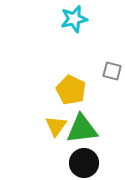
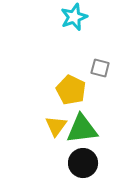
cyan star: moved 2 px up; rotated 8 degrees counterclockwise
gray square: moved 12 px left, 3 px up
black circle: moved 1 px left
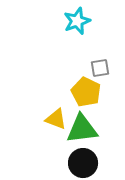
cyan star: moved 3 px right, 4 px down
gray square: rotated 24 degrees counterclockwise
yellow pentagon: moved 15 px right, 2 px down
yellow triangle: moved 7 px up; rotated 45 degrees counterclockwise
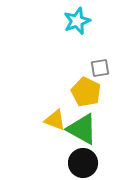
yellow triangle: moved 1 px left, 1 px down
green triangle: rotated 36 degrees clockwise
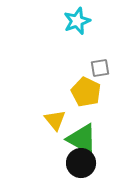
yellow triangle: rotated 30 degrees clockwise
green triangle: moved 10 px down
black circle: moved 2 px left
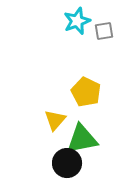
gray square: moved 4 px right, 37 px up
yellow triangle: rotated 20 degrees clockwise
green triangle: rotated 40 degrees counterclockwise
black circle: moved 14 px left
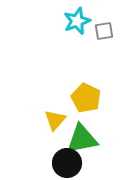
yellow pentagon: moved 6 px down
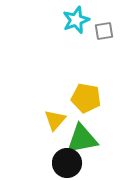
cyan star: moved 1 px left, 1 px up
yellow pentagon: rotated 16 degrees counterclockwise
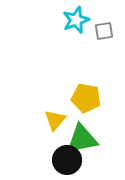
black circle: moved 3 px up
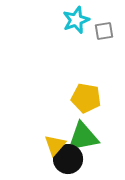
yellow triangle: moved 25 px down
green triangle: moved 1 px right, 2 px up
black circle: moved 1 px right, 1 px up
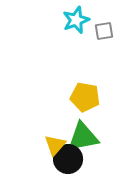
yellow pentagon: moved 1 px left, 1 px up
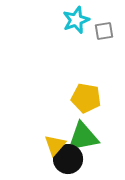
yellow pentagon: moved 1 px right, 1 px down
